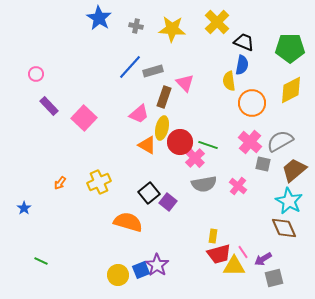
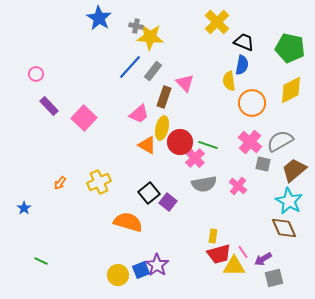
yellow star at (172, 29): moved 22 px left, 8 px down
green pentagon at (290, 48): rotated 12 degrees clockwise
gray rectangle at (153, 71): rotated 36 degrees counterclockwise
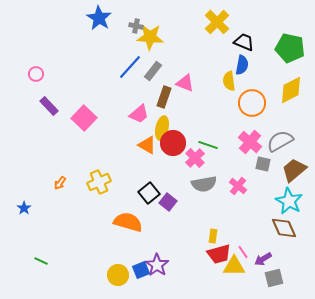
pink triangle at (185, 83): rotated 24 degrees counterclockwise
red circle at (180, 142): moved 7 px left, 1 px down
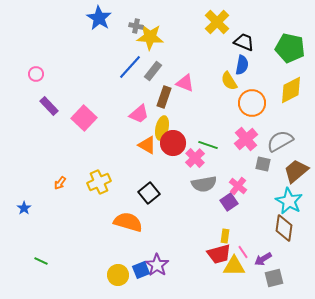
yellow semicircle at (229, 81): rotated 24 degrees counterclockwise
pink cross at (250, 142): moved 4 px left, 3 px up; rotated 10 degrees clockwise
brown trapezoid at (294, 170): moved 2 px right, 1 px down
purple square at (168, 202): moved 61 px right; rotated 18 degrees clockwise
brown diamond at (284, 228): rotated 32 degrees clockwise
yellow rectangle at (213, 236): moved 12 px right
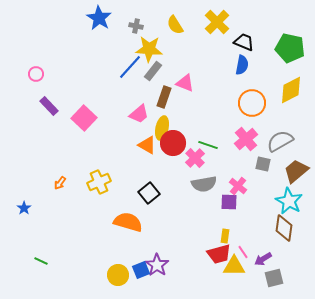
yellow star at (150, 37): moved 1 px left, 12 px down
yellow semicircle at (229, 81): moved 54 px left, 56 px up
purple square at (229, 202): rotated 36 degrees clockwise
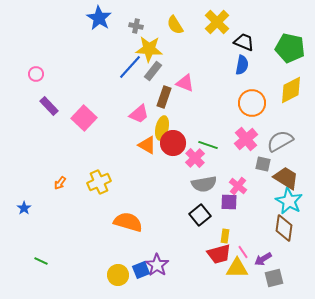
brown trapezoid at (296, 171): moved 10 px left, 7 px down; rotated 72 degrees clockwise
black square at (149, 193): moved 51 px right, 22 px down
yellow triangle at (234, 266): moved 3 px right, 2 px down
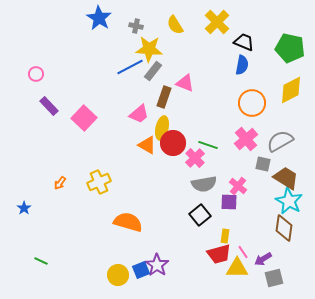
blue line at (130, 67): rotated 20 degrees clockwise
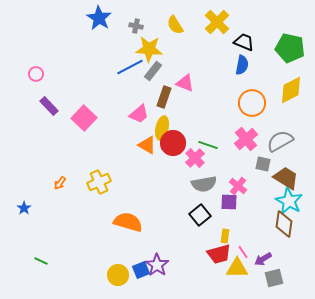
brown diamond at (284, 228): moved 4 px up
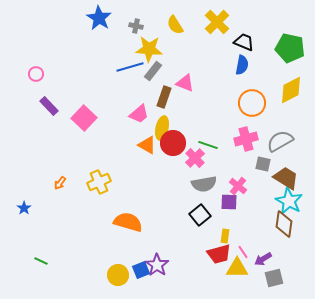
blue line at (130, 67): rotated 12 degrees clockwise
pink cross at (246, 139): rotated 25 degrees clockwise
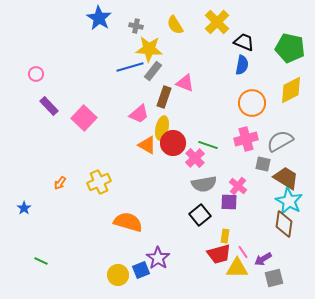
purple star at (157, 265): moved 1 px right, 7 px up
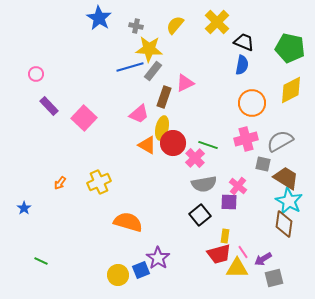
yellow semicircle at (175, 25): rotated 72 degrees clockwise
pink triangle at (185, 83): rotated 48 degrees counterclockwise
